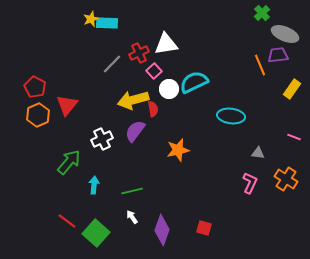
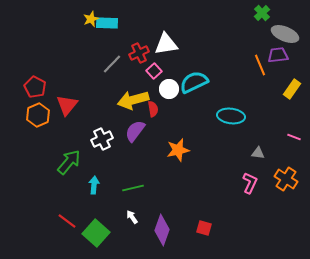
green line: moved 1 px right, 3 px up
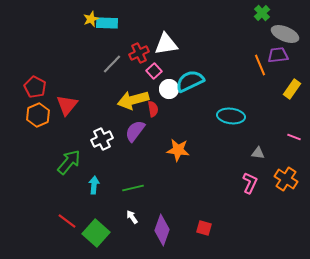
cyan semicircle: moved 4 px left, 1 px up
orange star: rotated 20 degrees clockwise
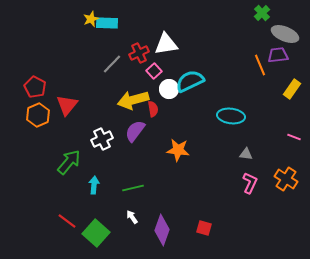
gray triangle: moved 12 px left, 1 px down
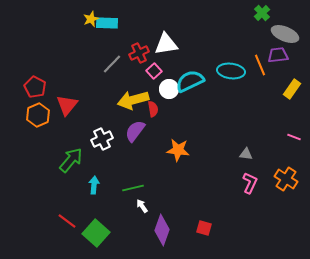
cyan ellipse: moved 45 px up
green arrow: moved 2 px right, 2 px up
white arrow: moved 10 px right, 11 px up
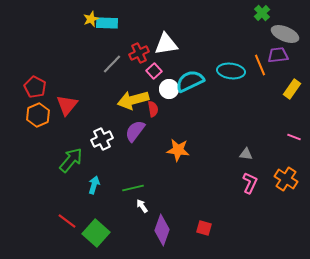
cyan arrow: rotated 12 degrees clockwise
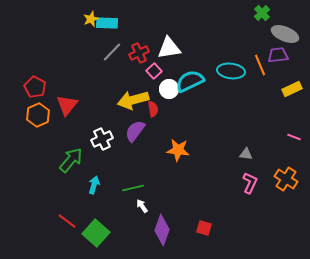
white triangle: moved 3 px right, 4 px down
gray line: moved 12 px up
yellow rectangle: rotated 30 degrees clockwise
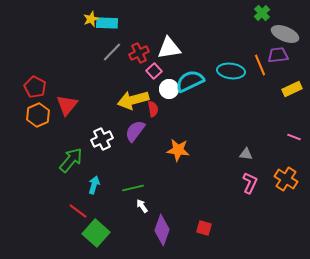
red line: moved 11 px right, 10 px up
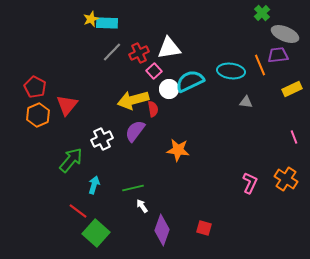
pink line: rotated 48 degrees clockwise
gray triangle: moved 52 px up
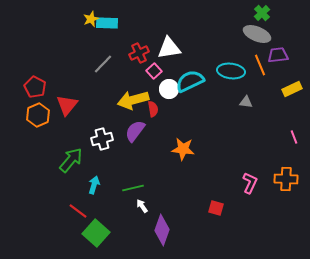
gray ellipse: moved 28 px left
gray line: moved 9 px left, 12 px down
white cross: rotated 10 degrees clockwise
orange star: moved 5 px right, 1 px up
orange cross: rotated 30 degrees counterclockwise
red square: moved 12 px right, 20 px up
